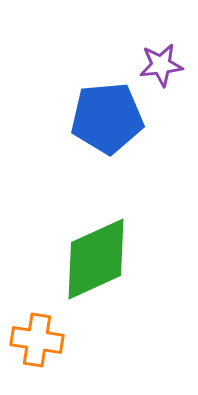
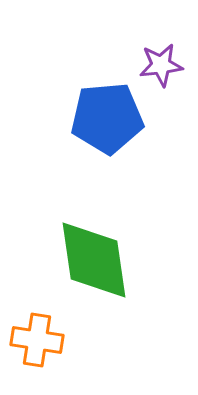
green diamond: moved 2 px left, 1 px down; rotated 74 degrees counterclockwise
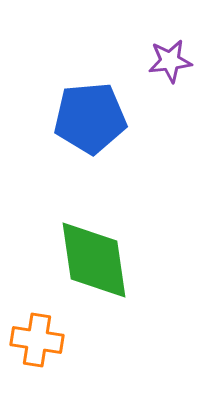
purple star: moved 9 px right, 4 px up
blue pentagon: moved 17 px left
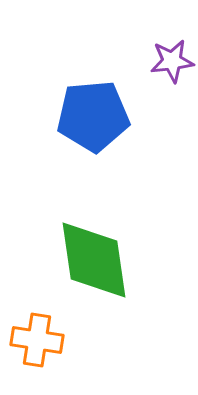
purple star: moved 2 px right
blue pentagon: moved 3 px right, 2 px up
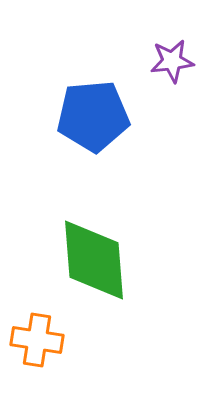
green diamond: rotated 4 degrees clockwise
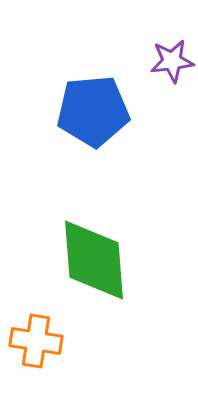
blue pentagon: moved 5 px up
orange cross: moved 1 px left, 1 px down
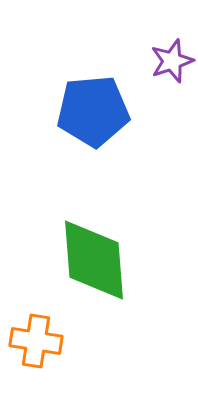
purple star: rotated 12 degrees counterclockwise
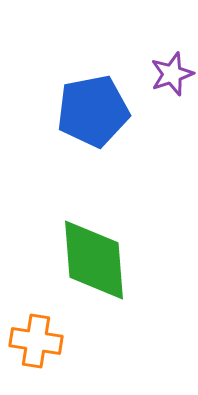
purple star: moved 13 px down
blue pentagon: rotated 6 degrees counterclockwise
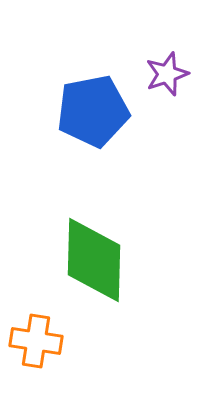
purple star: moved 5 px left
green diamond: rotated 6 degrees clockwise
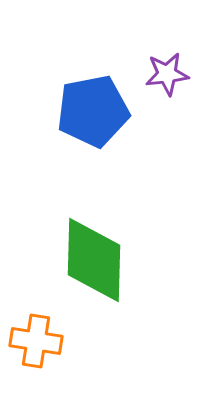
purple star: rotated 12 degrees clockwise
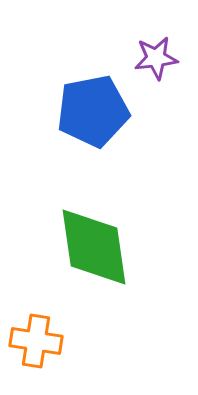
purple star: moved 11 px left, 16 px up
green diamond: moved 13 px up; rotated 10 degrees counterclockwise
